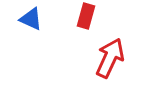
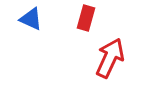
red rectangle: moved 2 px down
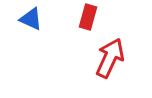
red rectangle: moved 2 px right, 1 px up
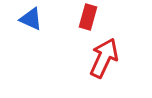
red arrow: moved 6 px left
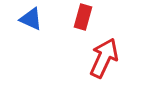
red rectangle: moved 5 px left
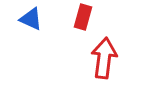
red arrow: rotated 18 degrees counterclockwise
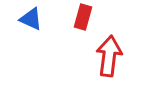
red arrow: moved 5 px right, 2 px up
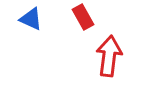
red rectangle: rotated 45 degrees counterclockwise
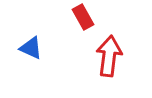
blue triangle: moved 29 px down
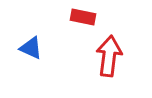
red rectangle: rotated 50 degrees counterclockwise
